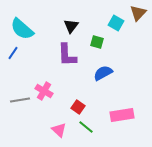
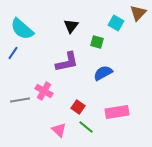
purple L-shape: moved 7 px down; rotated 100 degrees counterclockwise
pink rectangle: moved 5 px left, 3 px up
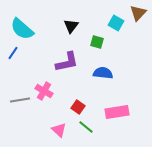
blue semicircle: rotated 36 degrees clockwise
